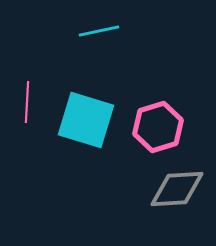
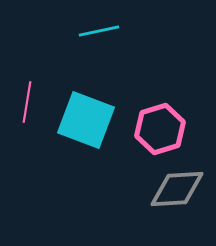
pink line: rotated 6 degrees clockwise
cyan square: rotated 4 degrees clockwise
pink hexagon: moved 2 px right, 2 px down
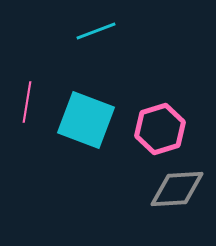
cyan line: moved 3 px left; rotated 9 degrees counterclockwise
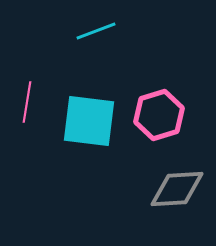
cyan square: moved 3 px right, 1 px down; rotated 14 degrees counterclockwise
pink hexagon: moved 1 px left, 14 px up
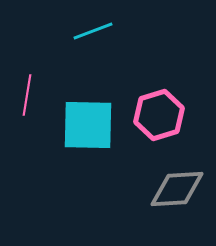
cyan line: moved 3 px left
pink line: moved 7 px up
cyan square: moved 1 px left, 4 px down; rotated 6 degrees counterclockwise
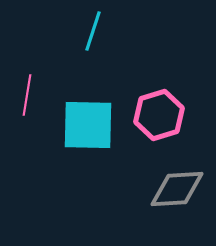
cyan line: rotated 51 degrees counterclockwise
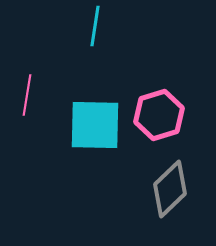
cyan line: moved 2 px right, 5 px up; rotated 9 degrees counterclockwise
cyan square: moved 7 px right
gray diamond: moved 7 px left; rotated 40 degrees counterclockwise
